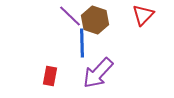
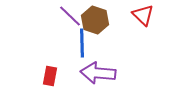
red triangle: rotated 30 degrees counterclockwise
purple arrow: rotated 52 degrees clockwise
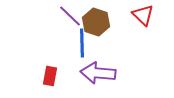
brown hexagon: moved 1 px right, 2 px down
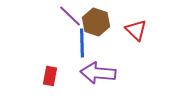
red triangle: moved 7 px left, 15 px down
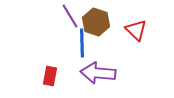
purple line: rotated 15 degrees clockwise
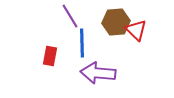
brown hexagon: moved 20 px right; rotated 24 degrees counterclockwise
red rectangle: moved 20 px up
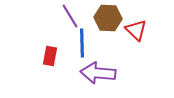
brown hexagon: moved 8 px left, 4 px up; rotated 8 degrees clockwise
